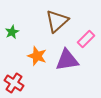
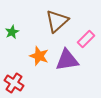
orange star: moved 2 px right
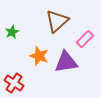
pink rectangle: moved 1 px left
purple triangle: moved 1 px left, 2 px down
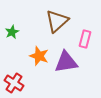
pink rectangle: rotated 30 degrees counterclockwise
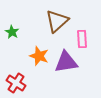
green star: rotated 16 degrees counterclockwise
pink rectangle: moved 3 px left; rotated 18 degrees counterclockwise
red cross: moved 2 px right
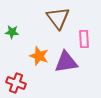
brown triangle: moved 1 px right, 3 px up; rotated 25 degrees counterclockwise
green star: rotated 24 degrees counterclockwise
pink rectangle: moved 2 px right
red cross: rotated 12 degrees counterclockwise
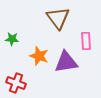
green star: moved 7 px down
pink rectangle: moved 2 px right, 2 px down
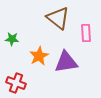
brown triangle: rotated 15 degrees counterclockwise
pink rectangle: moved 8 px up
orange star: rotated 24 degrees clockwise
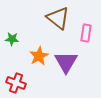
pink rectangle: rotated 12 degrees clockwise
purple triangle: rotated 50 degrees counterclockwise
